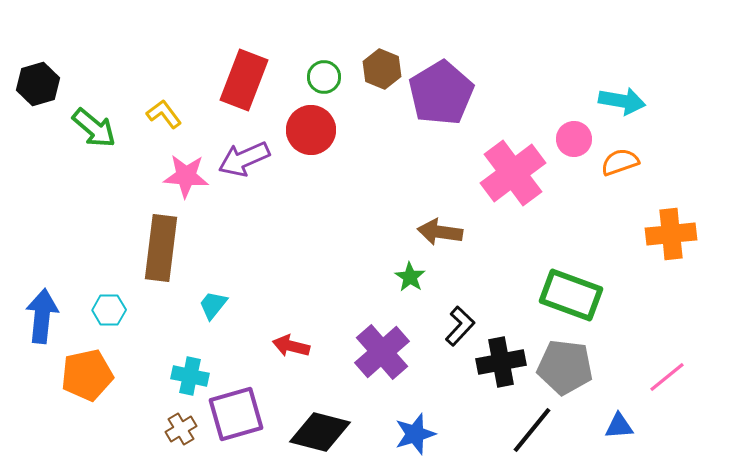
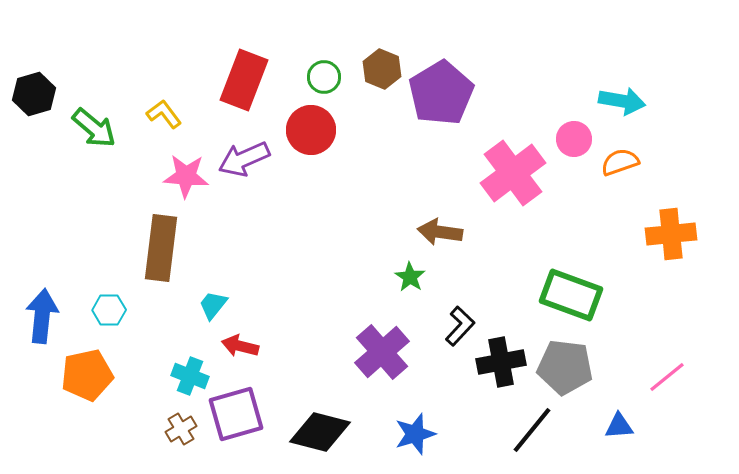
black hexagon: moved 4 px left, 10 px down
red arrow: moved 51 px left
cyan cross: rotated 9 degrees clockwise
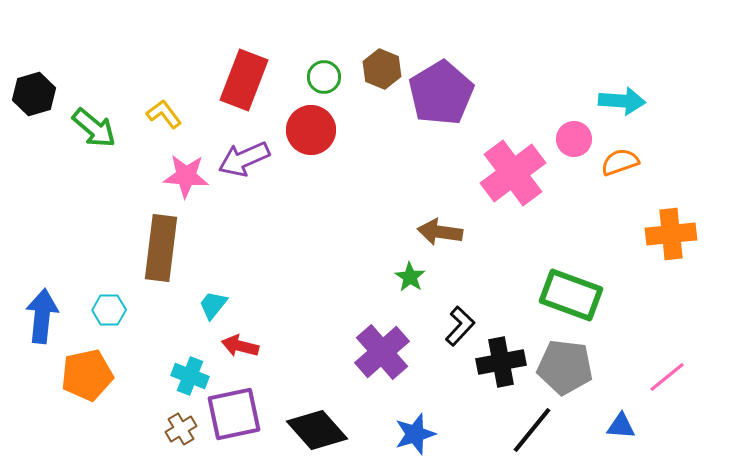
cyan arrow: rotated 6 degrees counterclockwise
purple square: moved 2 px left; rotated 4 degrees clockwise
blue triangle: moved 2 px right; rotated 8 degrees clockwise
black diamond: moved 3 px left, 2 px up; rotated 34 degrees clockwise
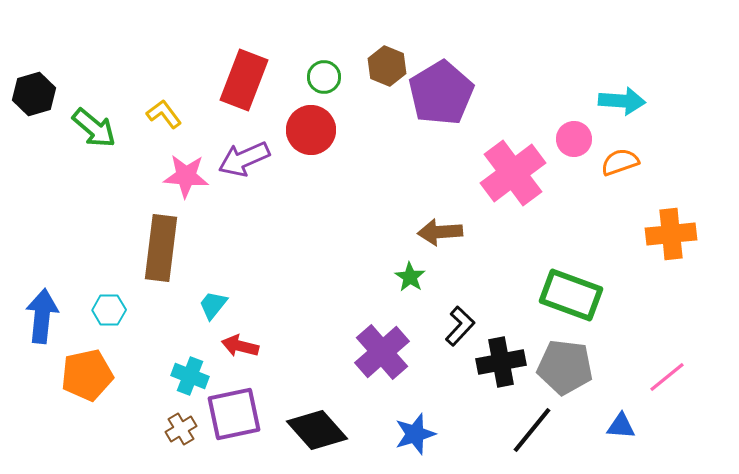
brown hexagon: moved 5 px right, 3 px up
brown arrow: rotated 12 degrees counterclockwise
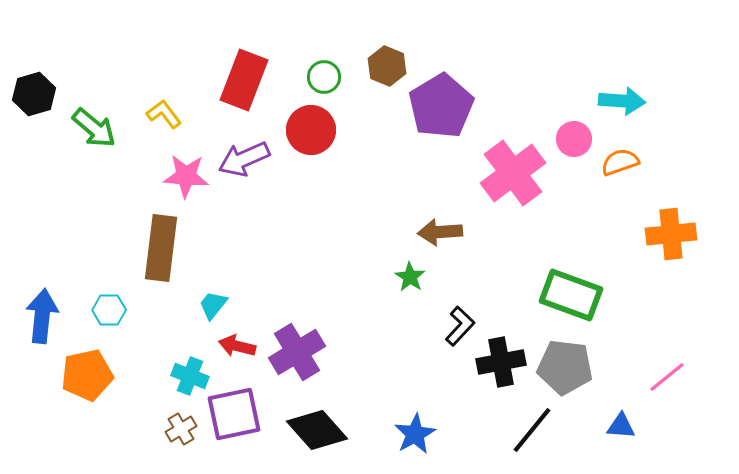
purple pentagon: moved 13 px down
red arrow: moved 3 px left
purple cross: moved 85 px left; rotated 10 degrees clockwise
blue star: rotated 12 degrees counterclockwise
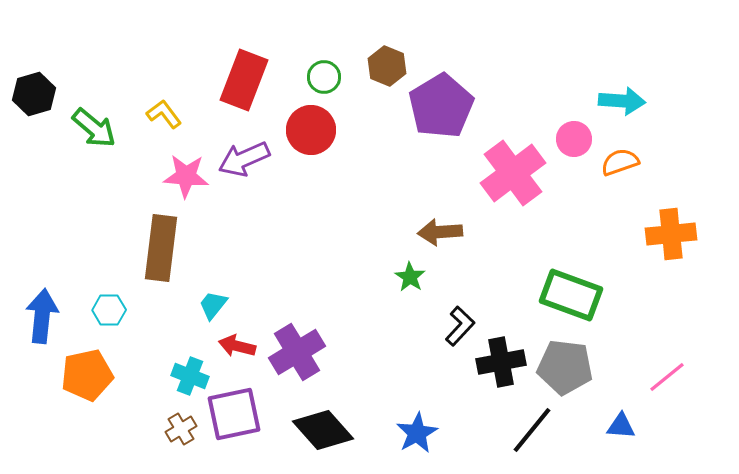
black diamond: moved 6 px right
blue star: moved 2 px right, 1 px up
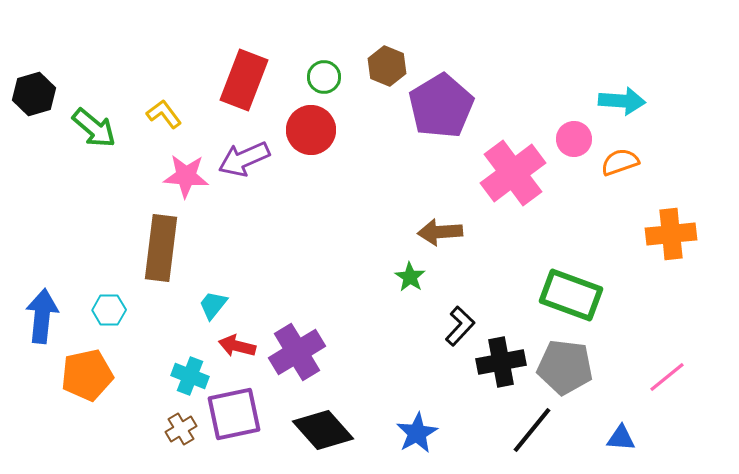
blue triangle: moved 12 px down
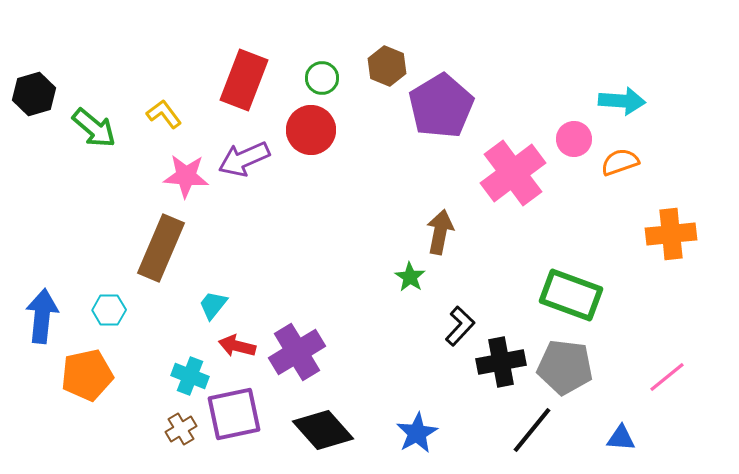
green circle: moved 2 px left, 1 px down
brown arrow: rotated 105 degrees clockwise
brown rectangle: rotated 16 degrees clockwise
